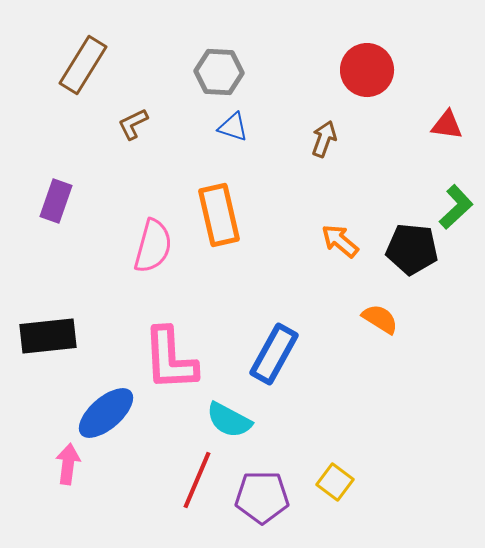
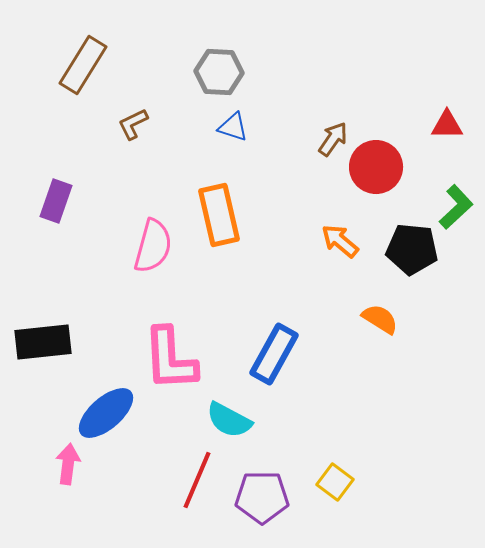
red circle: moved 9 px right, 97 px down
red triangle: rotated 8 degrees counterclockwise
brown arrow: moved 9 px right; rotated 15 degrees clockwise
black rectangle: moved 5 px left, 6 px down
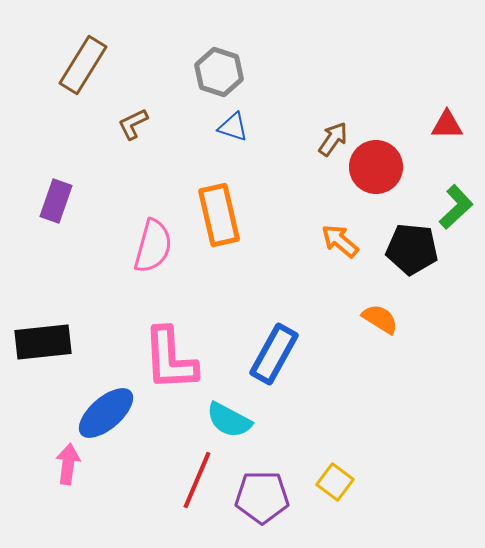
gray hexagon: rotated 15 degrees clockwise
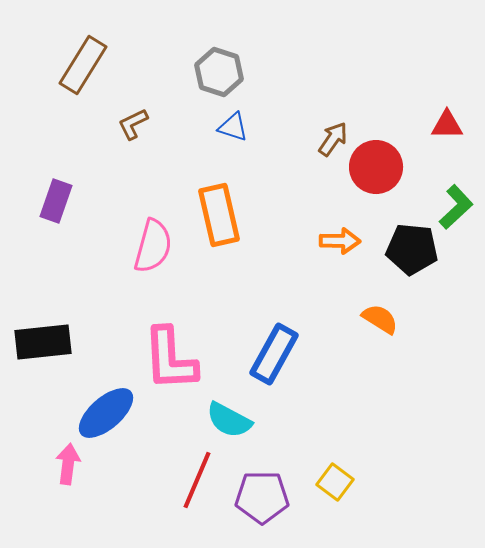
orange arrow: rotated 141 degrees clockwise
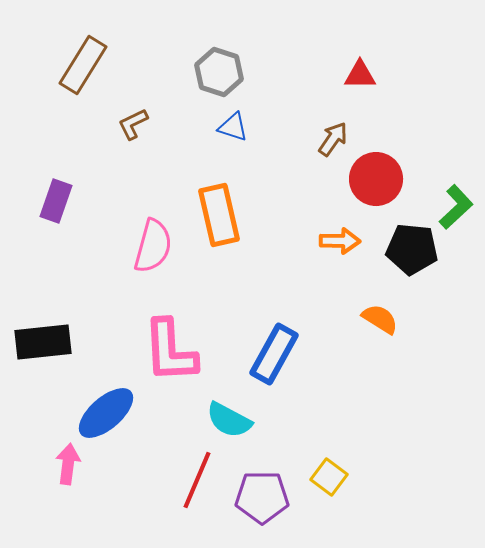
red triangle: moved 87 px left, 50 px up
red circle: moved 12 px down
pink L-shape: moved 8 px up
yellow square: moved 6 px left, 5 px up
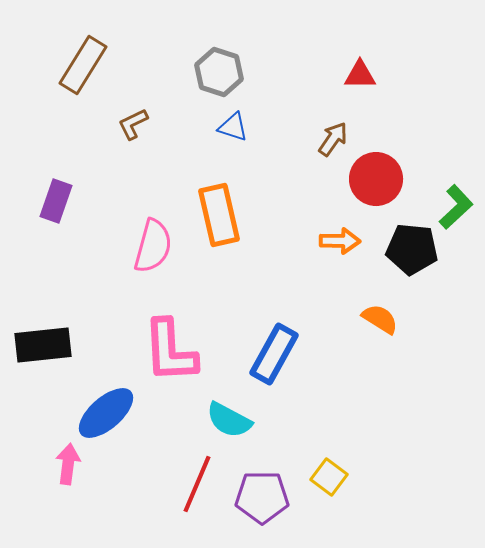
black rectangle: moved 3 px down
red line: moved 4 px down
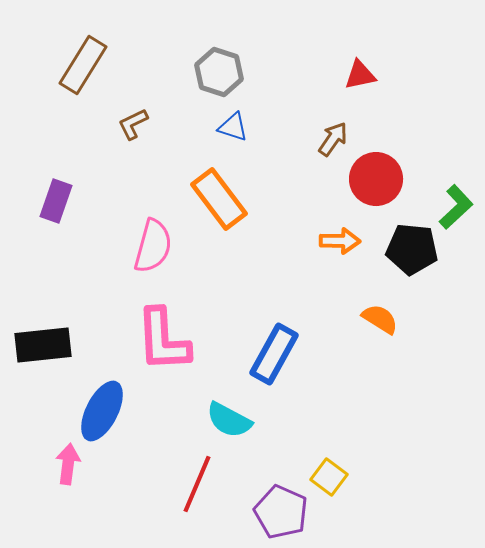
red triangle: rotated 12 degrees counterclockwise
orange rectangle: moved 16 px up; rotated 24 degrees counterclockwise
pink L-shape: moved 7 px left, 11 px up
blue ellipse: moved 4 px left, 2 px up; rotated 22 degrees counterclockwise
purple pentagon: moved 19 px right, 15 px down; rotated 24 degrees clockwise
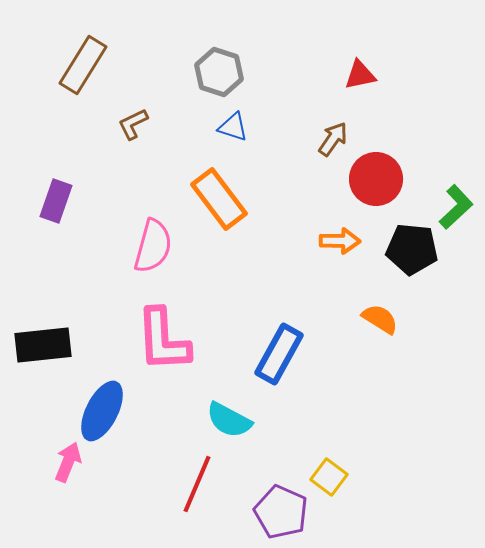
blue rectangle: moved 5 px right
pink arrow: moved 2 px up; rotated 15 degrees clockwise
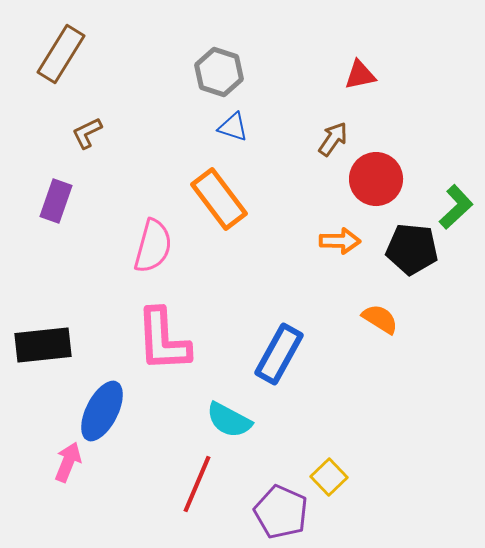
brown rectangle: moved 22 px left, 11 px up
brown L-shape: moved 46 px left, 9 px down
yellow square: rotated 9 degrees clockwise
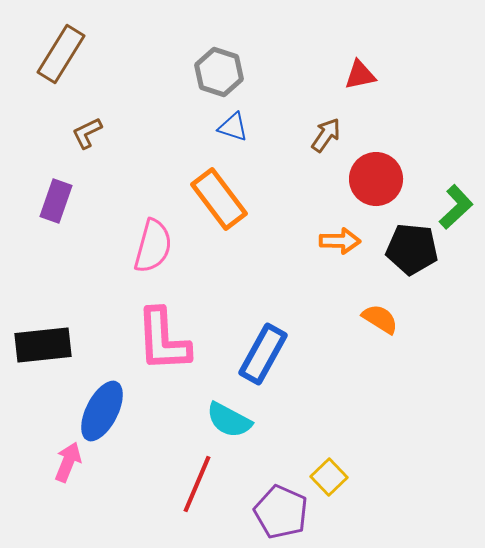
brown arrow: moved 7 px left, 4 px up
blue rectangle: moved 16 px left
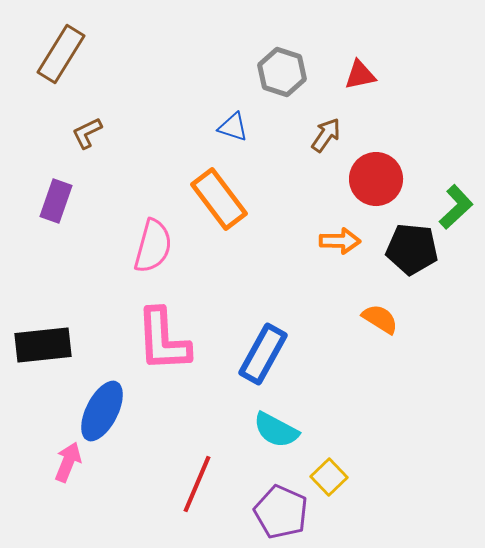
gray hexagon: moved 63 px right
cyan semicircle: moved 47 px right, 10 px down
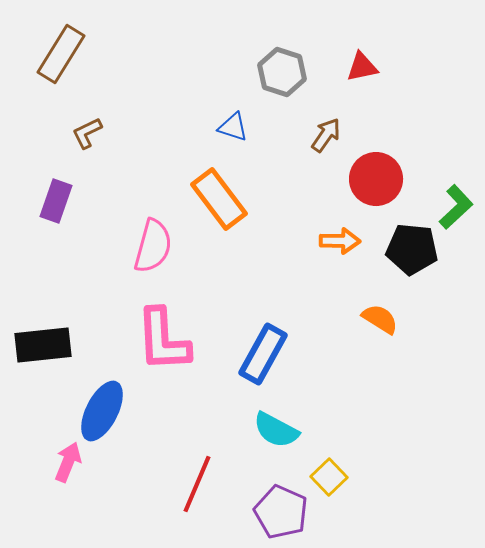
red triangle: moved 2 px right, 8 px up
